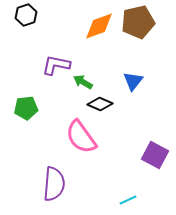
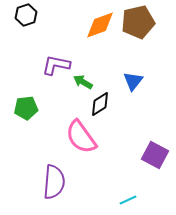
orange diamond: moved 1 px right, 1 px up
black diamond: rotated 55 degrees counterclockwise
purple semicircle: moved 2 px up
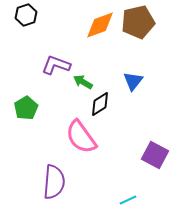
purple L-shape: rotated 8 degrees clockwise
green pentagon: rotated 25 degrees counterclockwise
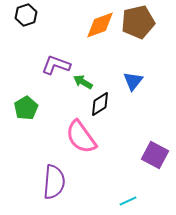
cyan line: moved 1 px down
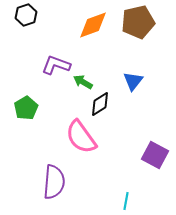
orange diamond: moved 7 px left
cyan line: moved 2 px left; rotated 54 degrees counterclockwise
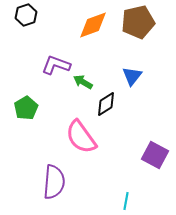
blue triangle: moved 1 px left, 5 px up
black diamond: moved 6 px right
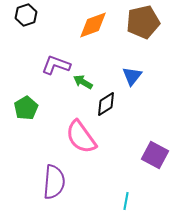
brown pentagon: moved 5 px right
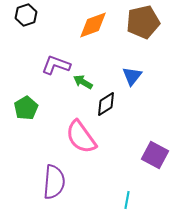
cyan line: moved 1 px right, 1 px up
